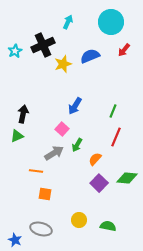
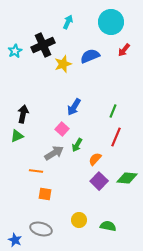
blue arrow: moved 1 px left, 1 px down
purple square: moved 2 px up
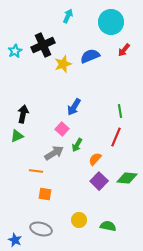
cyan arrow: moved 6 px up
green line: moved 7 px right; rotated 32 degrees counterclockwise
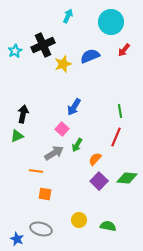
blue star: moved 2 px right, 1 px up
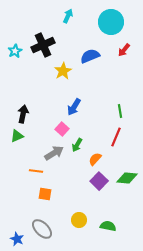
yellow star: moved 7 px down; rotated 12 degrees counterclockwise
gray ellipse: moved 1 px right; rotated 30 degrees clockwise
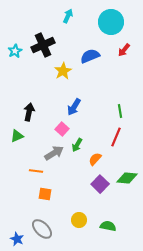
black arrow: moved 6 px right, 2 px up
purple square: moved 1 px right, 3 px down
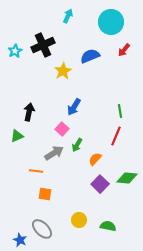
red line: moved 1 px up
blue star: moved 3 px right, 1 px down
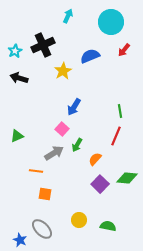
black arrow: moved 10 px left, 34 px up; rotated 84 degrees counterclockwise
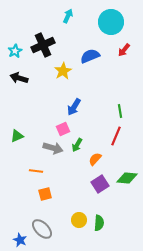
pink square: moved 1 px right; rotated 24 degrees clockwise
gray arrow: moved 1 px left, 5 px up; rotated 48 degrees clockwise
purple square: rotated 12 degrees clockwise
orange square: rotated 24 degrees counterclockwise
green semicircle: moved 9 px left, 3 px up; rotated 84 degrees clockwise
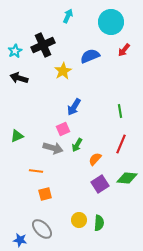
red line: moved 5 px right, 8 px down
blue star: rotated 16 degrees counterclockwise
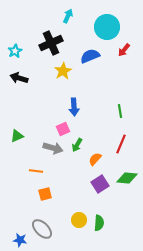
cyan circle: moved 4 px left, 5 px down
black cross: moved 8 px right, 2 px up
blue arrow: rotated 36 degrees counterclockwise
